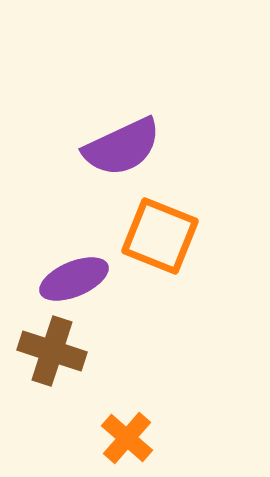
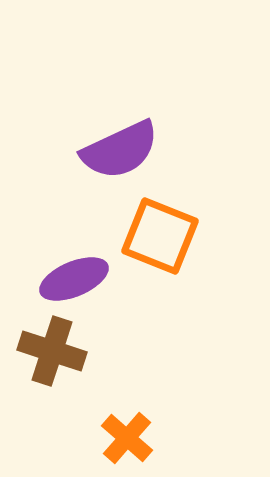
purple semicircle: moved 2 px left, 3 px down
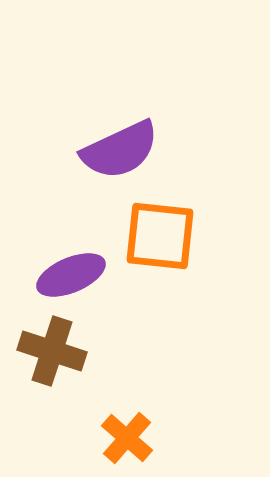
orange square: rotated 16 degrees counterclockwise
purple ellipse: moved 3 px left, 4 px up
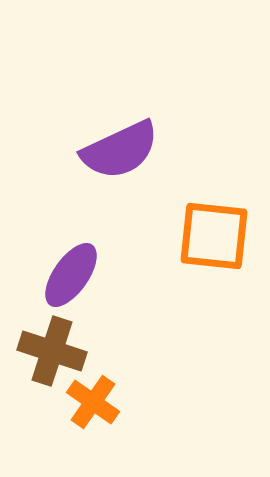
orange square: moved 54 px right
purple ellipse: rotated 32 degrees counterclockwise
orange cross: moved 34 px left, 36 px up; rotated 6 degrees counterclockwise
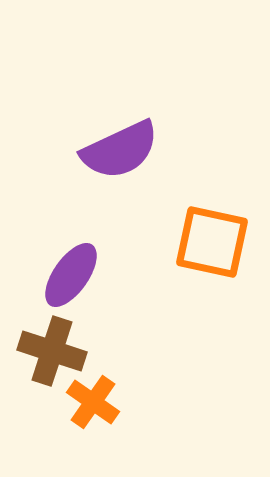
orange square: moved 2 px left, 6 px down; rotated 6 degrees clockwise
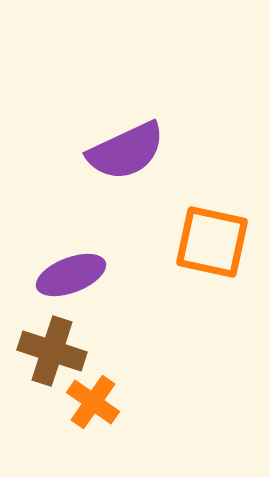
purple semicircle: moved 6 px right, 1 px down
purple ellipse: rotated 34 degrees clockwise
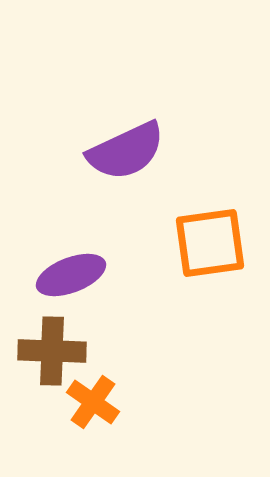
orange square: moved 2 px left, 1 px down; rotated 20 degrees counterclockwise
brown cross: rotated 16 degrees counterclockwise
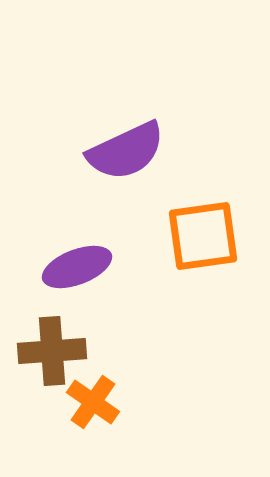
orange square: moved 7 px left, 7 px up
purple ellipse: moved 6 px right, 8 px up
brown cross: rotated 6 degrees counterclockwise
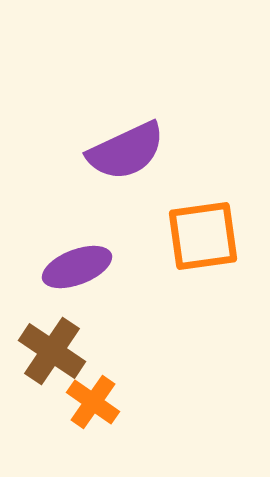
brown cross: rotated 38 degrees clockwise
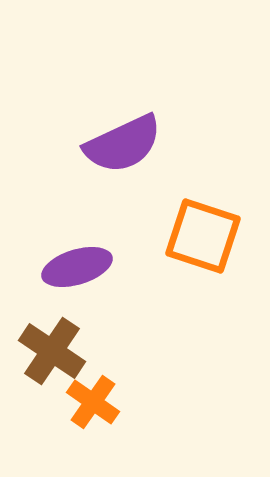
purple semicircle: moved 3 px left, 7 px up
orange square: rotated 26 degrees clockwise
purple ellipse: rotated 4 degrees clockwise
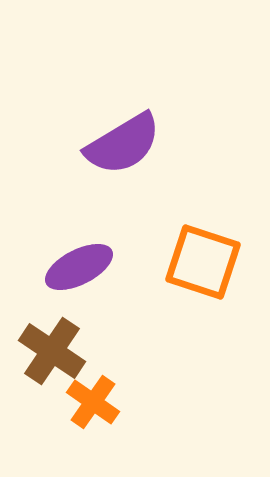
purple semicircle: rotated 6 degrees counterclockwise
orange square: moved 26 px down
purple ellipse: moved 2 px right; rotated 10 degrees counterclockwise
